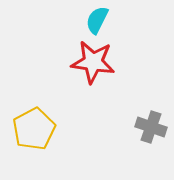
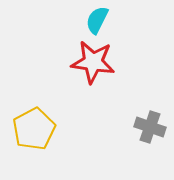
gray cross: moved 1 px left
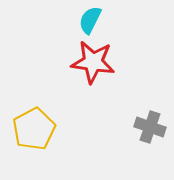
cyan semicircle: moved 7 px left
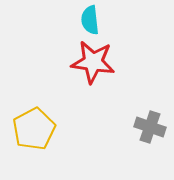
cyan semicircle: rotated 32 degrees counterclockwise
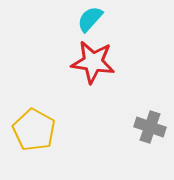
cyan semicircle: moved 1 px up; rotated 48 degrees clockwise
yellow pentagon: moved 1 px down; rotated 15 degrees counterclockwise
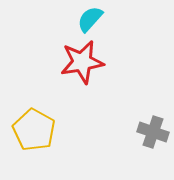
red star: moved 11 px left; rotated 18 degrees counterclockwise
gray cross: moved 3 px right, 5 px down
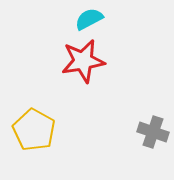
cyan semicircle: moved 1 px left; rotated 20 degrees clockwise
red star: moved 1 px right, 1 px up
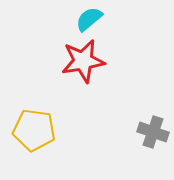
cyan semicircle: rotated 12 degrees counterclockwise
yellow pentagon: rotated 21 degrees counterclockwise
